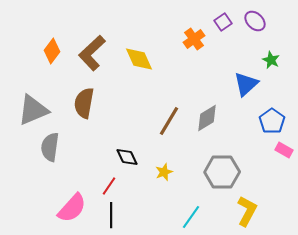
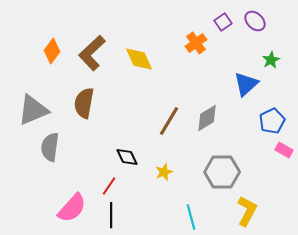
orange cross: moved 2 px right, 4 px down
green star: rotated 18 degrees clockwise
blue pentagon: rotated 10 degrees clockwise
cyan line: rotated 50 degrees counterclockwise
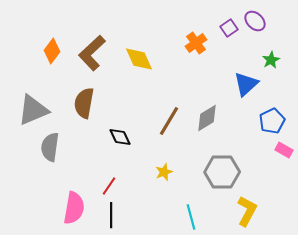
purple square: moved 6 px right, 6 px down
black diamond: moved 7 px left, 20 px up
pink semicircle: moved 2 px right; rotated 32 degrees counterclockwise
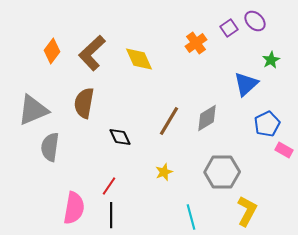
blue pentagon: moved 5 px left, 3 px down
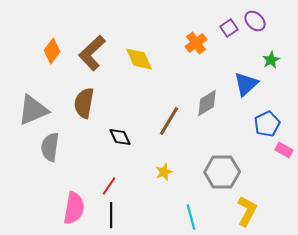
gray diamond: moved 15 px up
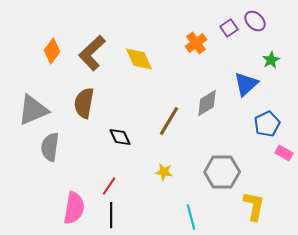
pink rectangle: moved 3 px down
yellow star: rotated 30 degrees clockwise
yellow L-shape: moved 7 px right, 5 px up; rotated 16 degrees counterclockwise
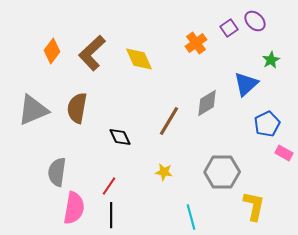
brown semicircle: moved 7 px left, 5 px down
gray semicircle: moved 7 px right, 25 px down
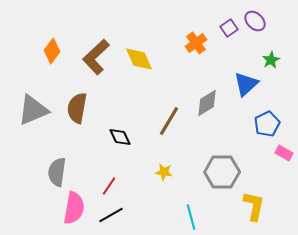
brown L-shape: moved 4 px right, 4 px down
black line: rotated 60 degrees clockwise
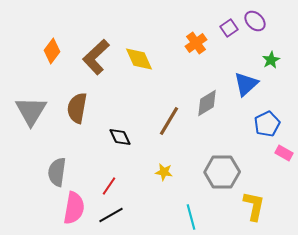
gray triangle: moved 2 px left, 1 px down; rotated 36 degrees counterclockwise
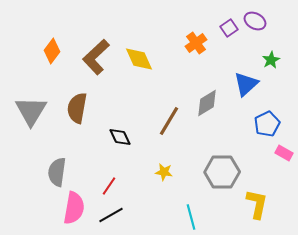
purple ellipse: rotated 15 degrees counterclockwise
yellow L-shape: moved 3 px right, 2 px up
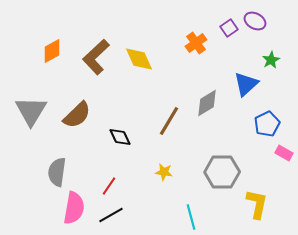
orange diamond: rotated 25 degrees clockwise
brown semicircle: moved 7 px down; rotated 144 degrees counterclockwise
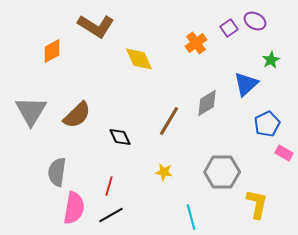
brown L-shape: moved 31 px up; rotated 105 degrees counterclockwise
red line: rotated 18 degrees counterclockwise
